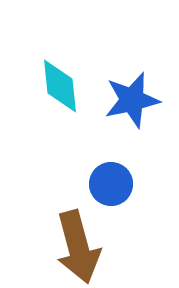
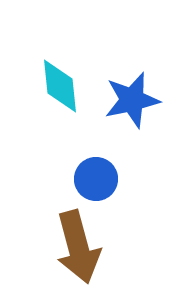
blue circle: moved 15 px left, 5 px up
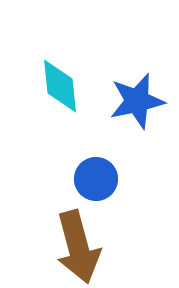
blue star: moved 5 px right, 1 px down
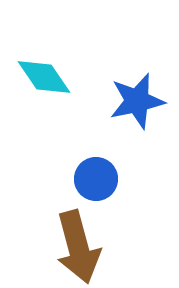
cyan diamond: moved 16 px left, 9 px up; rotated 28 degrees counterclockwise
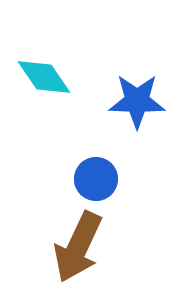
blue star: rotated 14 degrees clockwise
brown arrow: rotated 40 degrees clockwise
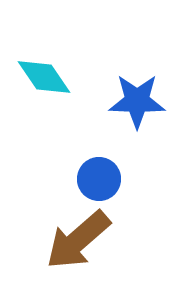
blue circle: moved 3 px right
brown arrow: moved 7 px up; rotated 24 degrees clockwise
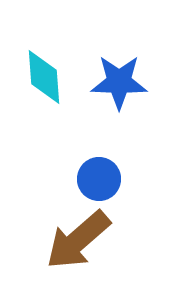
cyan diamond: rotated 30 degrees clockwise
blue star: moved 18 px left, 19 px up
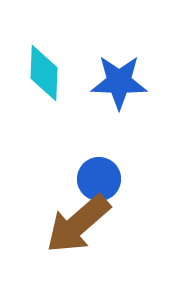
cyan diamond: moved 4 px up; rotated 6 degrees clockwise
brown arrow: moved 16 px up
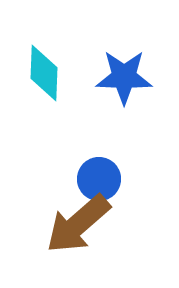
blue star: moved 5 px right, 5 px up
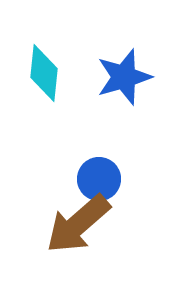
cyan diamond: rotated 4 degrees clockwise
blue star: rotated 18 degrees counterclockwise
